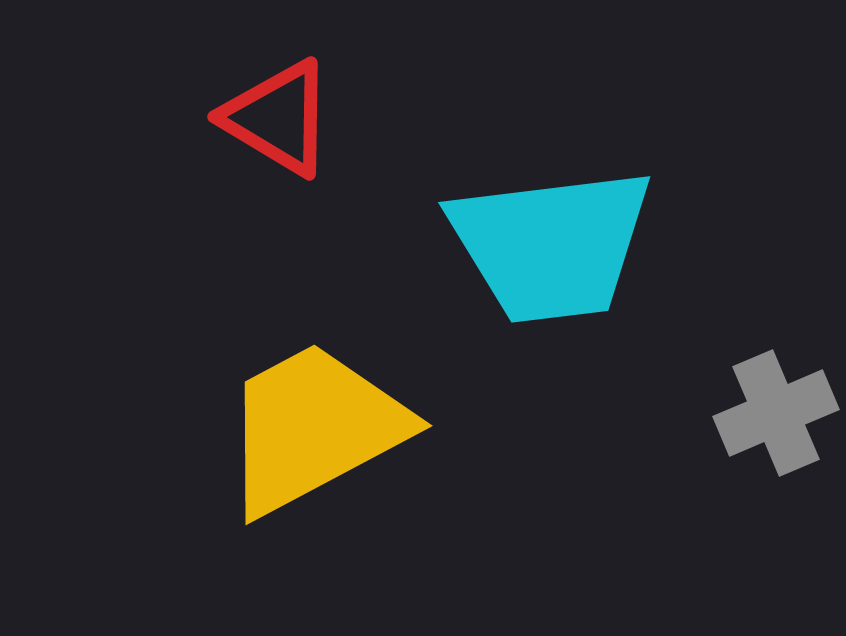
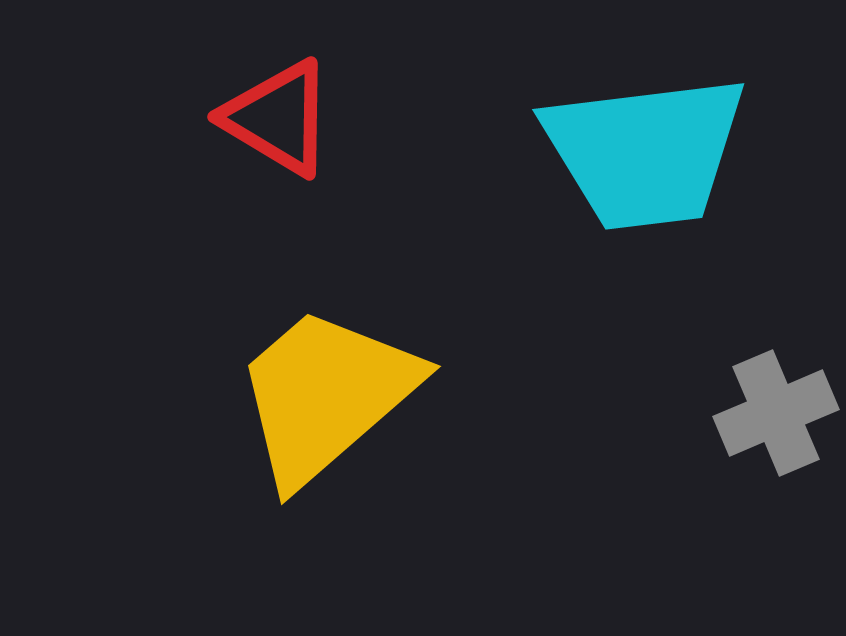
cyan trapezoid: moved 94 px right, 93 px up
yellow trapezoid: moved 12 px right, 33 px up; rotated 13 degrees counterclockwise
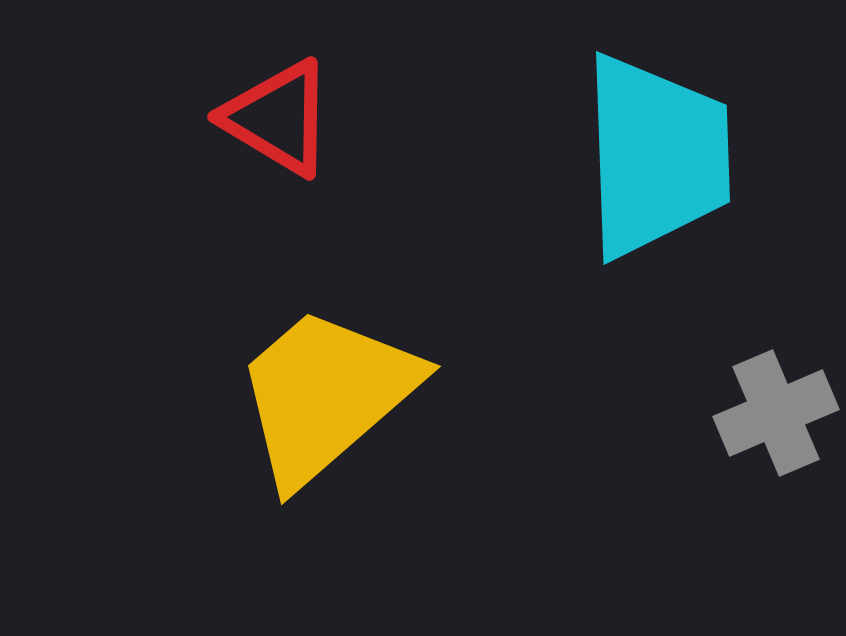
cyan trapezoid: moved 11 px right, 4 px down; rotated 85 degrees counterclockwise
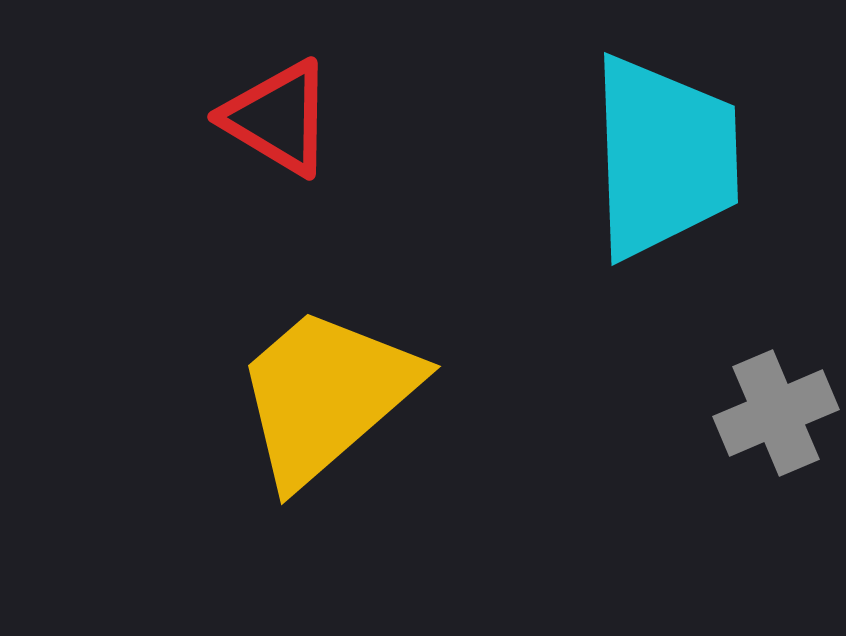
cyan trapezoid: moved 8 px right, 1 px down
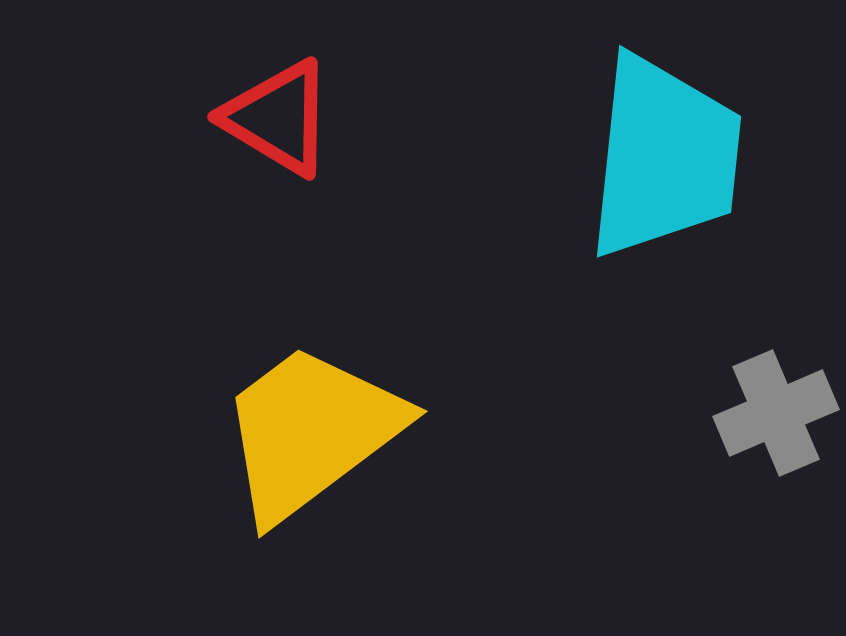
cyan trapezoid: rotated 8 degrees clockwise
yellow trapezoid: moved 15 px left, 37 px down; rotated 4 degrees clockwise
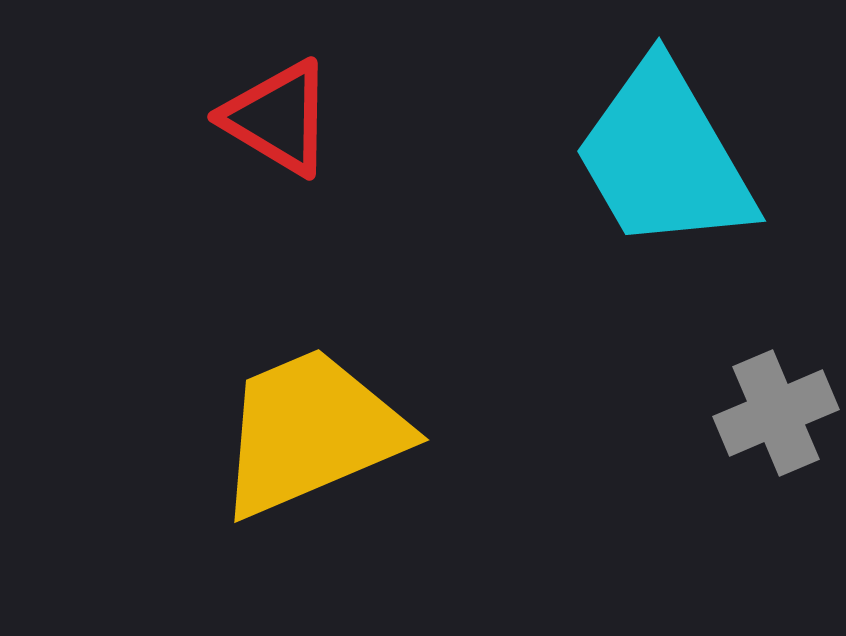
cyan trapezoid: rotated 144 degrees clockwise
yellow trapezoid: rotated 14 degrees clockwise
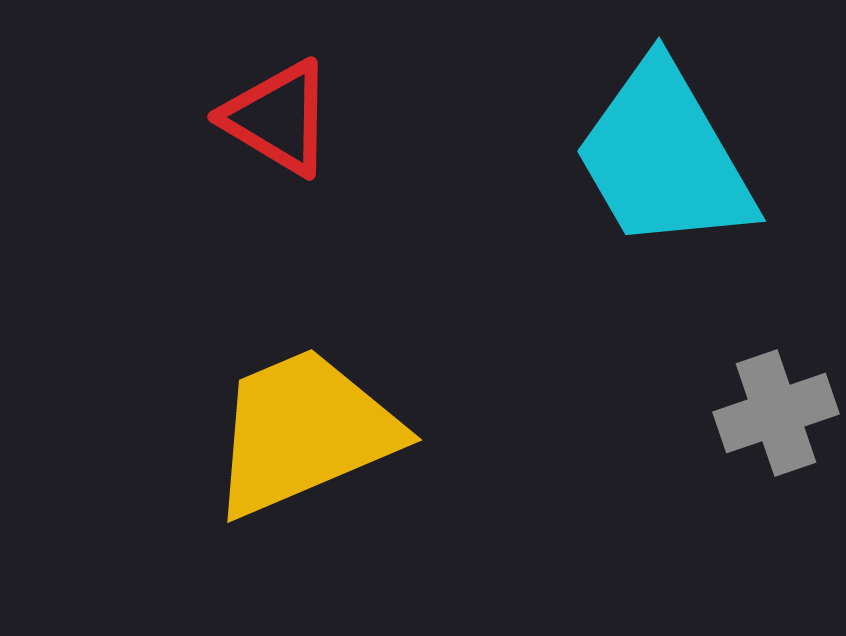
gray cross: rotated 4 degrees clockwise
yellow trapezoid: moved 7 px left
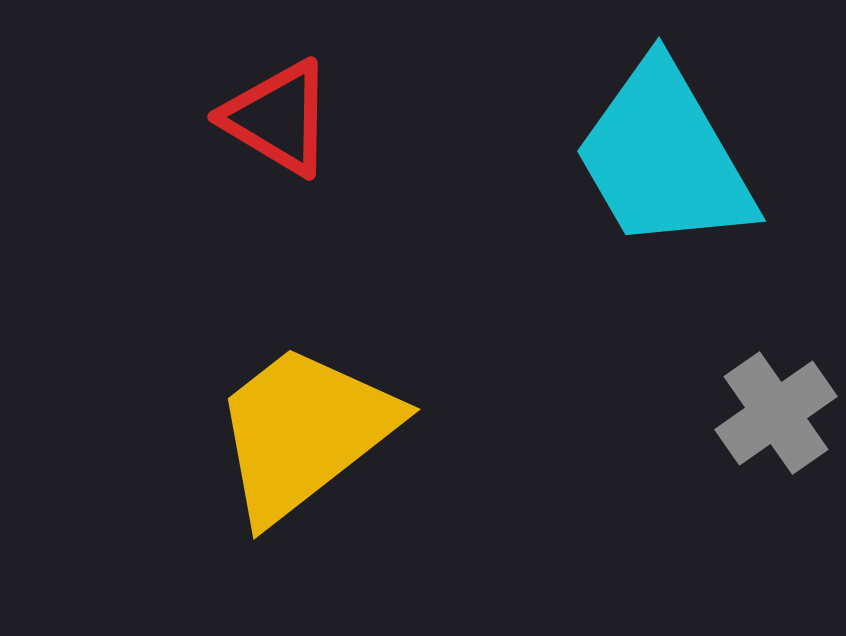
gray cross: rotated 16 degrees counterclockwise
yellow trapezoid: rotated 15 degrees counterclockwise
